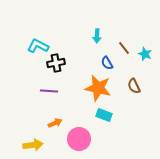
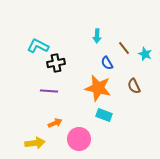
yellow arrow: moved 2 px right, 2 px up
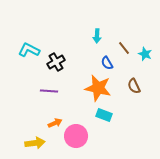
cyan L-shape: moved 9 px left, 4 px down
black cross: moved 1 px up; rotated 18 degrees counterclockwise
pink circle: moved 3 px left, 3 px up
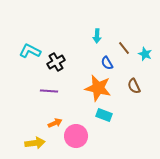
cyan L-shape: moved 1 px right, 1 px down
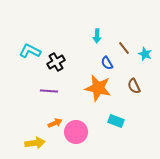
cyan rectangle: moved 12 px right, 6 px down
pink circle: moved 4 px up
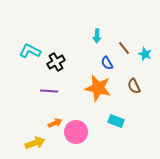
yellow arrow: rotated 12 degrees counterclockwise
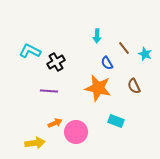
yellow arrow: rotated 12 degrees clockwise
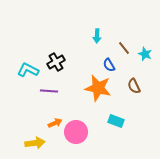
cyan L-shape: moved 2 px left, 19 px down
blue semicircle: moved 2 px right, 2 px down
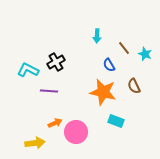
orange star: moved 5 px right, 4 px down
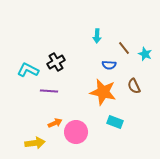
blue semicircle: rotated 56 degrees counterclockwise
cyan rectangle: moved 1 px left, 1 px down
